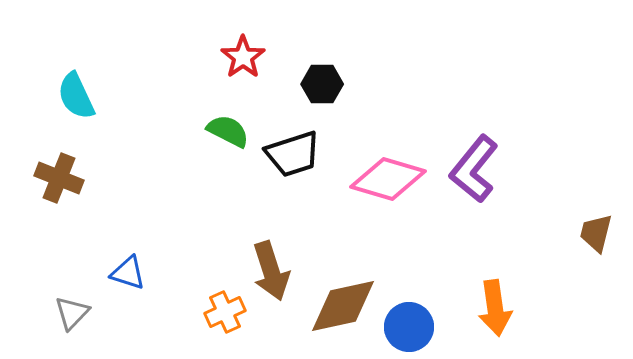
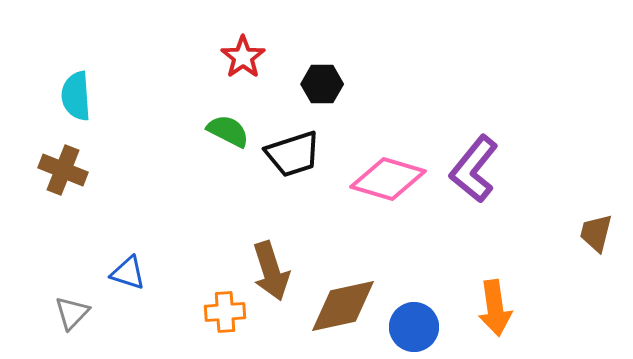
cyan semicircle: rotated 21 degrees clockwise
brown cross: moved 4 px right, 8 px up
orange cross: rotated 21 degrees clockwise
blue circle: moved 5 px right
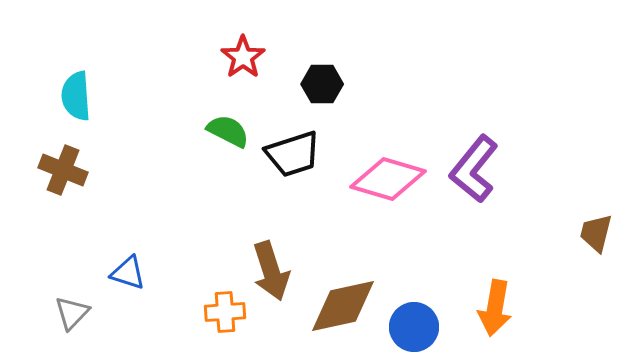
orange arrow: rotated 18 degrees clockwise
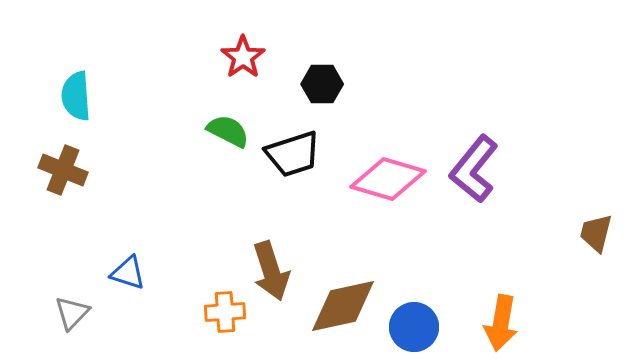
orange arrow: moved 6 px right, 15 px down
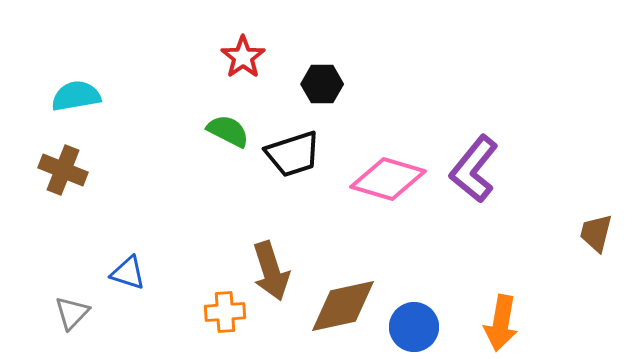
cyan semicircle: rotated 84 degrees clockwise
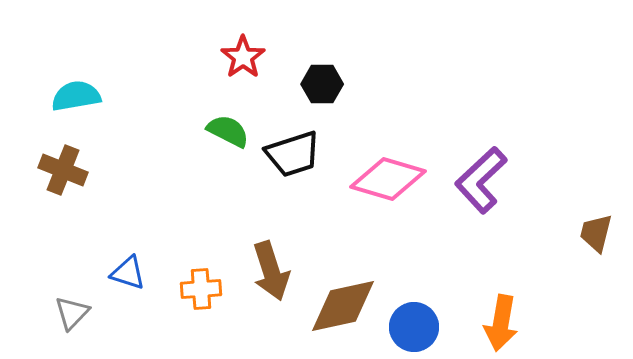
purple L-shape: moved 7 px right, 11 px down; rotated 8 degrees clockwise
orange cross: moved 24 px left, 23 px up
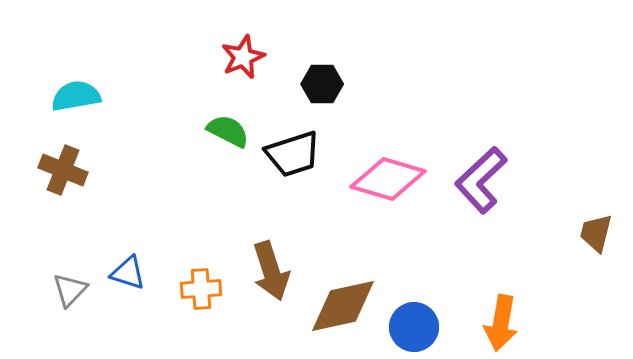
red star: rotated 12 degrees clockwise
gray triangle: moved 2 px left, 23 px up
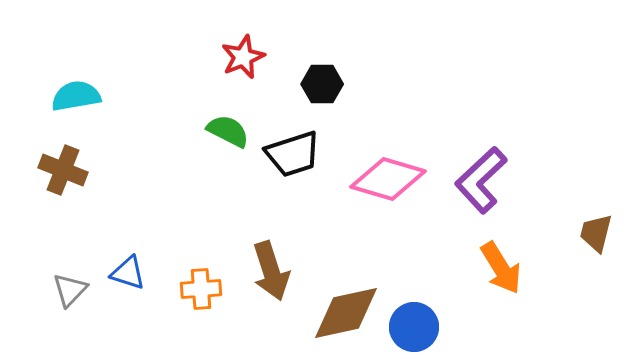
brown diamond: moved 3 px right, 7 px down
orange arrow: moved 55 px up; rotated 42 degrees counterclockwise
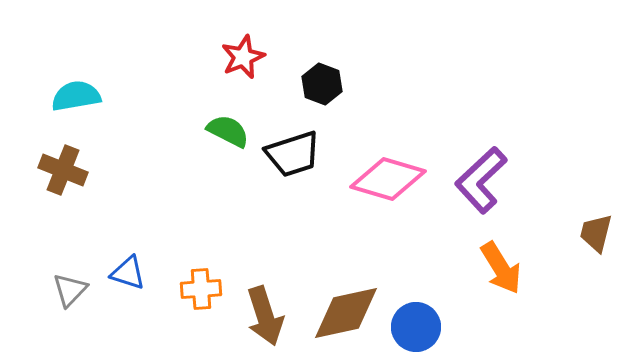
black hexagon: rotated 21 degrees clockwise
brown arrow: moved 6 px left, 45 px down
blue circle: moved 2 px right
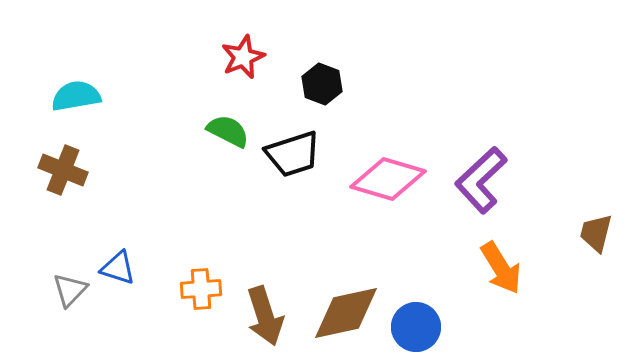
blue triangle: moved 10 px left, 5 px up
